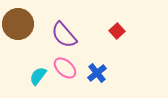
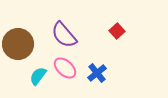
brown circle: moved 20 px down
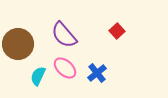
cyan semicircle: rotated 12 degrees counterclockwise
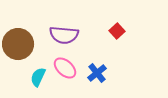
purple semicircle: rotated 44 degrees counterclockwise
cyan semicircle: moved 1 px down
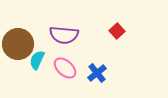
cyan semicircle: moved 1 px left, 17 px up
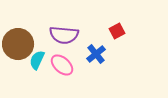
red square: rotated 14 degrees clockwise
pink ellipse: moved 3 px left, 3 px up
blue cross: moved 1 px left, 19 px up
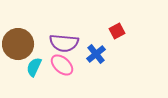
purple semicircle: moved 8 px down
cyan semicircle: moved 3 px left, 7 px down
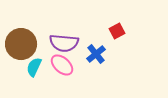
brown circle: moved 3 px right
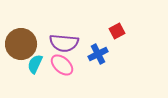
blue cross: moved 2 px right; rotated 12 degrees clockwise
cyan semicircle: moved 1 px right, 3 px up
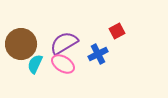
purple semicircle: rotated 144 degrees clockwise
pink ellipse: moved 1 px right, 1 px up; rotated 10 degrees counterclockwise
